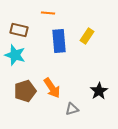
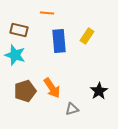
orange line: moved 1 px left
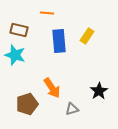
brown pentagon: moved 2 px right, 13 px down
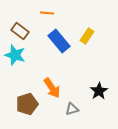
brown rectangle: moved 1 px right, 1 px down; rotated 24 degrees clockwise
blue rectangle: rotated 35 degrees counterclockwise
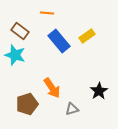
yellow rectangle: rotated 21 degrees clockwise
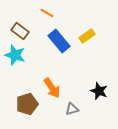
orange line: rotated 24 degrees clockwise
black star: rotated 18 degrees counterclockwise
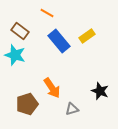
black star: moved 1 px right
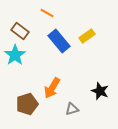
cyan star: rotated 20 degrees clockwise
orange arrow: rotated 65 degrees clockwise
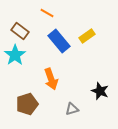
orange arrow: moved 1 px left, 9 px up; rotated 50 degrees counterclockwise
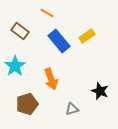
cyan star: moved 11 px down
